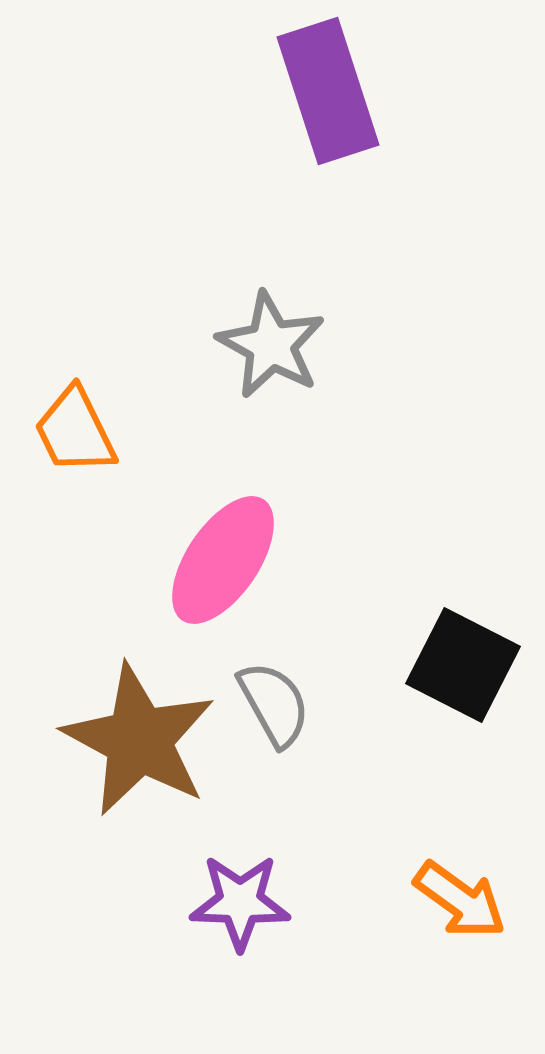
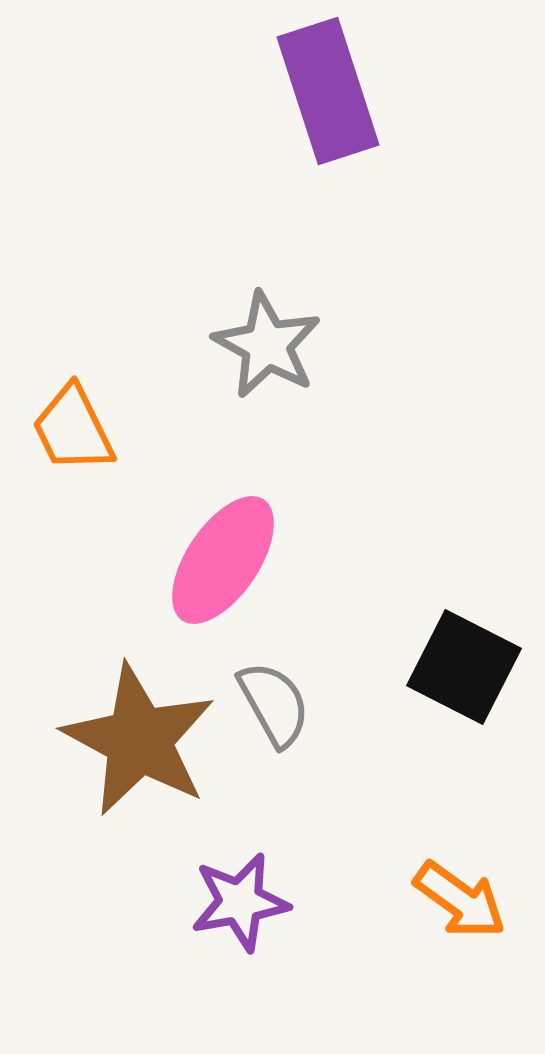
gray star: moved 4 px left
orange trapezoid: moved 2 px left, 2 px up
black square: moved 1 px right, 2 px down
purple star: rotated 12 degrees counterclockwise
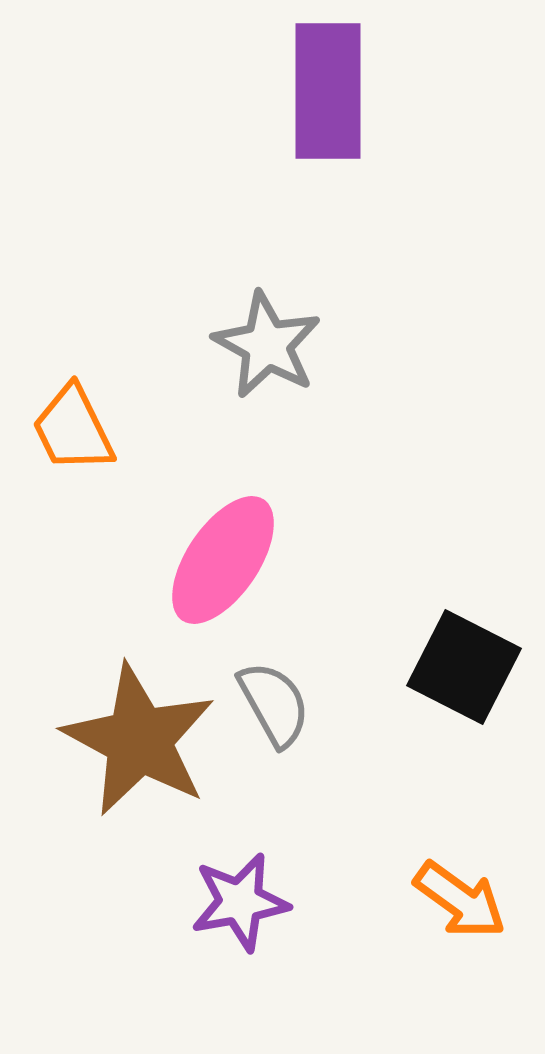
purple rectangle: rotated 18 degrees clockwise
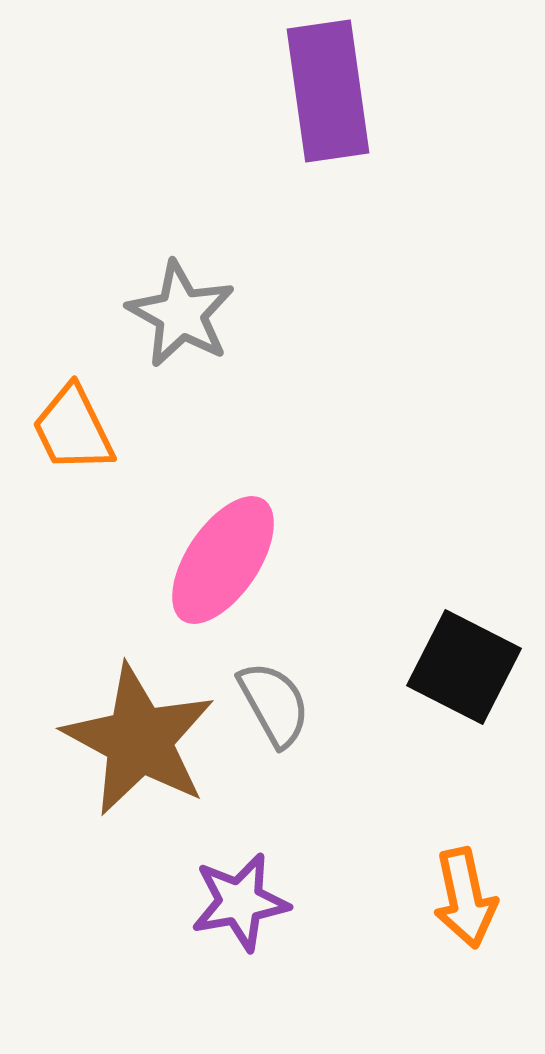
purple rectangle: rotated 8 degrees counterclockwise
gray star: moved 86 px left, 31 px up
orange arrow: moved 5 px right, 2 px up; rotated 42 degrees clockwise
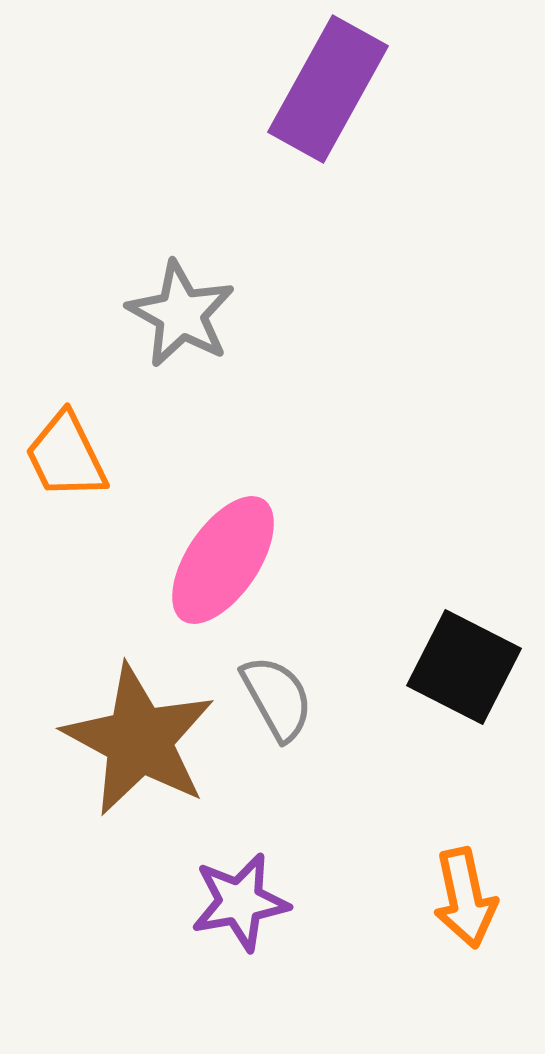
purple rectangle: moved 2 px up; rotated 37 degrees clockwise
orange trapezoid: moved 7 px left, 27 px down
gray semicircle: moved 3 px right, 6 px up
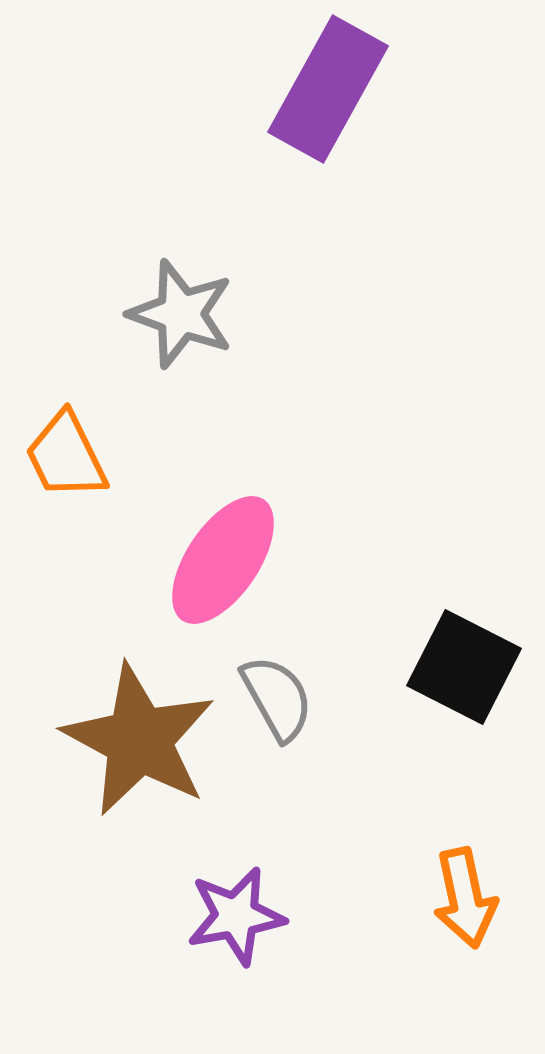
gray star: rotated 9 degrees counterclockwise
purple star: moved 4 px left, 14 px down
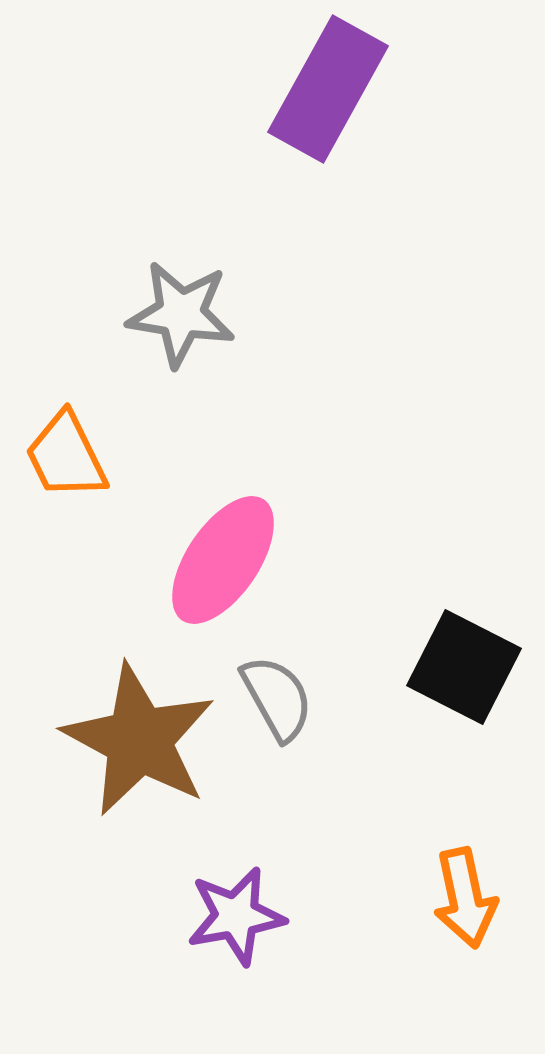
gray star: rotated 11 degrees counterclockwise
